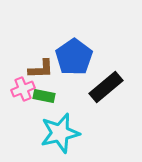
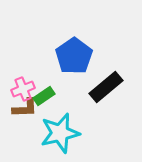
blue pentagon: moved 1 px up
brown L-shape: moved 16 px left, 39 px down
green rectangle: rotated 45 degrees counterclockwise
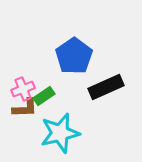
black rectangle: rotated 16 degrees clockwise
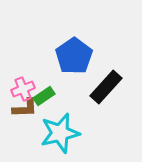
black rectangle: rotated 24 degrees counterclockwise
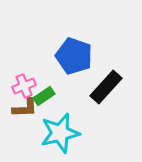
blue pentagon: rotated 18 degrees counterclockwise
pink cross: moved 1 px right, 3 px up
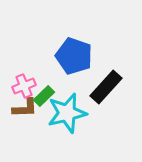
green rectangle: rotated 10 degrees counterclockwise
cyan star: moved 7 px right, 20 px up
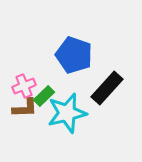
blue pentagon: moved 1 px up
black rectangle: moved 1 px right, 1 px down
